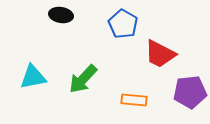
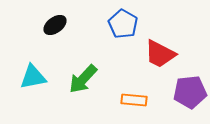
black ellipse: moved 6 px left, 10 px down; rotated 45 degrees counterclockwise
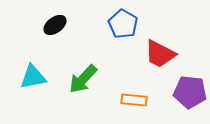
purple pentagon: rotated 12 degrees clockwise
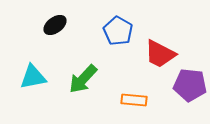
blue pentagon: moved 5 px left, 7 px down
purple pentagon: moved 7 px up
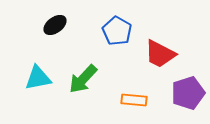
blue pentagon: moved 1 px left
cyan triangle: moved 5 px right, 1 px down
purple pentagon: moved 2 px left, 8 px down; rotated 24 degrees counterclockwise
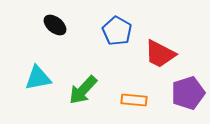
black ellipse: rotated 75 degrees clockwise
green arrow: moved 11 px down
